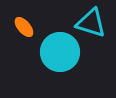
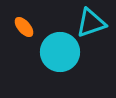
cyan triangle: rotated 36 degrees counterclockwise
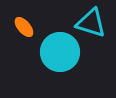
cyan triangle: rotated 36 degrees clockwise
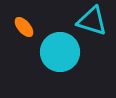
cyan triangle: moved 1 px right, 2 px up
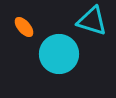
cyan circle: moved 1 px left, 2 px down
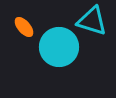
cyan circle: moved 7 px up
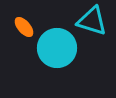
cyan circle: moved 2 px left, 1 px down
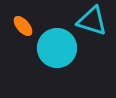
orange ellipse: moved 1 px left, 1 px up
